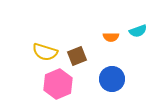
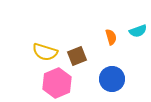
orange semicircle: rotated 105 degrees counterclockwise
pink hexagon: moved 1 px left, 1 px up
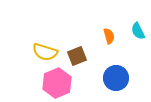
cyan semicircle: rotated 84 degrees clockwise
orange semicircle: moved 2 px left, 1 px up
blue circle: moved 4 px right, 1 px up
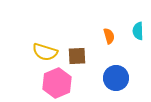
cyan semicircle: rotated 24 degrees clockwise
brown square: rotated 18 degrees clockwise
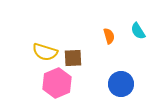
cyan semicircle: rotated 30 degrees counterclockwise
brown square: moved 4 px left, 2 px down
blue circle: moved 5 px right, 6 px down
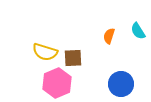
orange semicircle: rotated 147 degrees counterclockwise
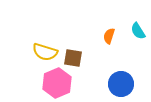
brown square: rotated 12 degrees clockwise
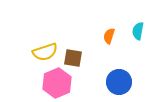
cyan semicircle: rotated 42 degrees clockwise
yellow semicircle: rotated 35 degrees counterclockwise
blue circle: moved 2 px left, 2 px up
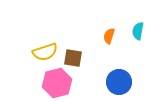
pink hexagon: rotated 8 degrees clockwise
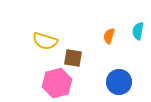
yellow semicircle: moved 11 px up; rotated 35 degrees clockwise
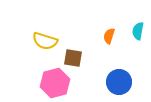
pink hexagon: moved 2 px left
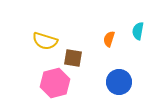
orange semicircle: moved 3 px down
